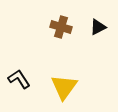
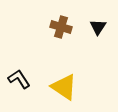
black triangle: rotated 30 degrees counterclockwise
yellow triangle: rotated 32 degrees counterclockwise
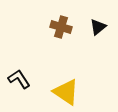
black triangle: rotated 18 degrees clockwise
yellow triangle: moved 2 px right, 5 px down
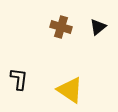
black L-shape: rotated 40 degrees clockwise
yellow triangle: moved 4 px right, 2 px up
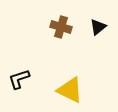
black L-shape: rotated 115 degrees counterclockwise
yellow triangle: rotated 8 degrees counterclockwise
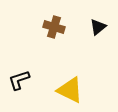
brown cross: moved 7 px left
black L-shape: moved 1 px down
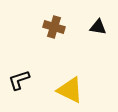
black triangle: rotated 48 degrees clockwise
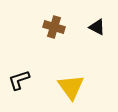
black triangle: moved 1 px left; rotated 18 degrees clockwise
yellow triangle: moved 1 px right, 3 px up; rotated 28 degrees clockwise
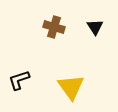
black triangle: moved 2 px left; rotated 30 degrees clockwise
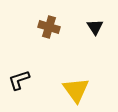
brown cross: moved 5 px left
yellow triangle: moved 5 px right, 3 px down
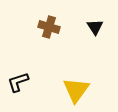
black L-shape: moved 1 px left, 2 px down
yellow triangle: rotated 12 degrees clockwise
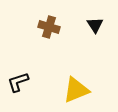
black triangle: moved 2 px up
yellow triangle: rotated 32 degrees clockwise
